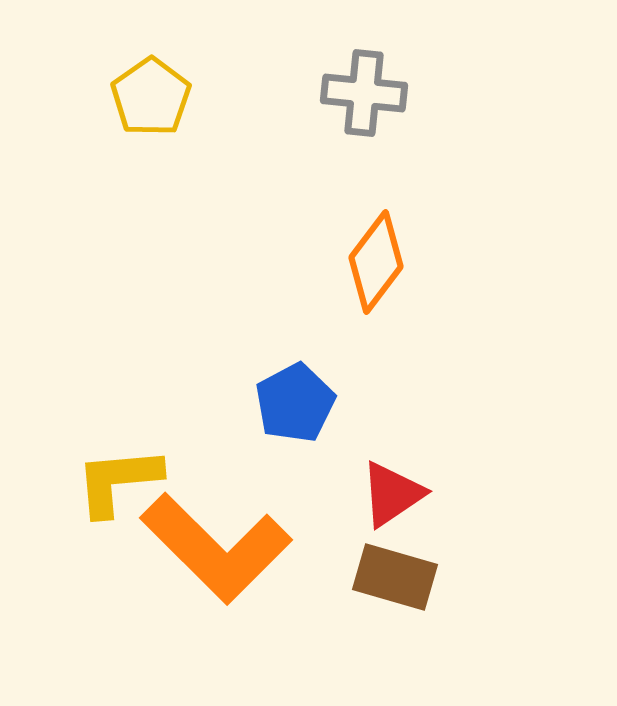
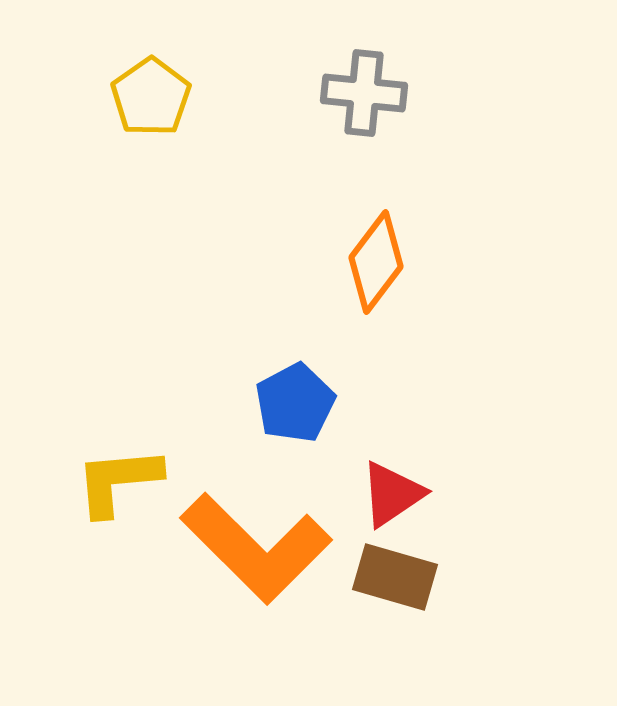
orange L-shape: moved 40 px right
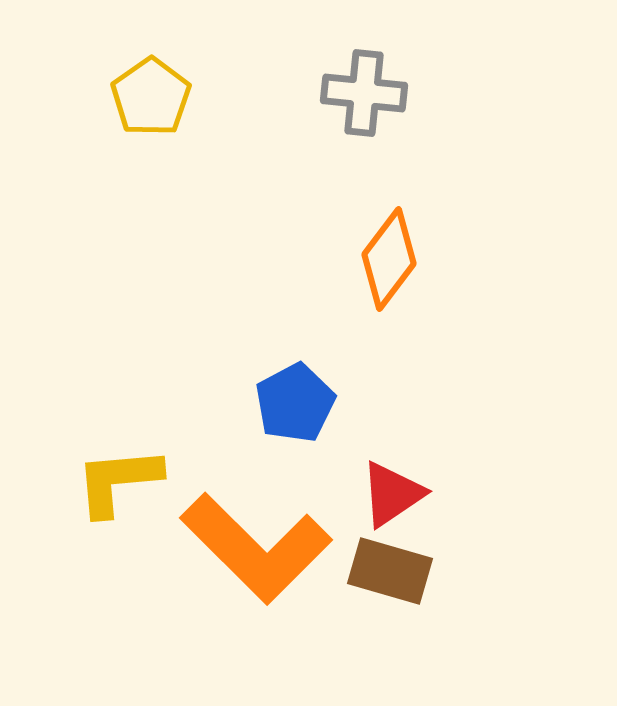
orange diamond: moved 13 px right, 3 px up
brown rectangle: moved 5 px left, 6 px up
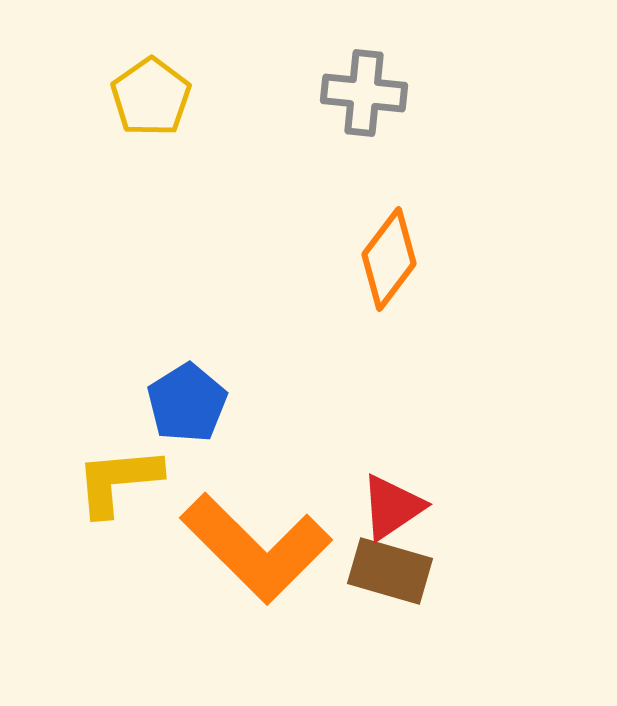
blue pentagon: moved 108 px left; rotated 4 degrees counterclockwise
red triangle: moved 13 px down
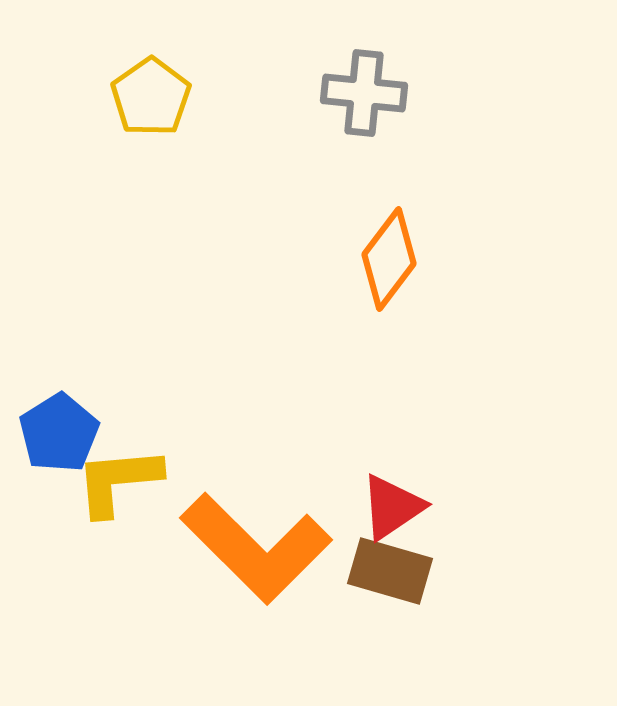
blue pentagon: moved 128 px left, 30 px down
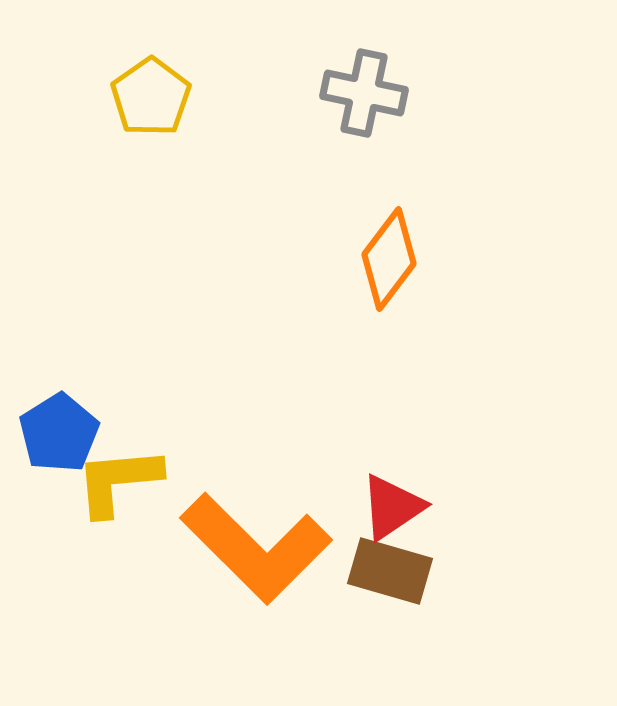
gray cross: rotated 6 degrees clockwise
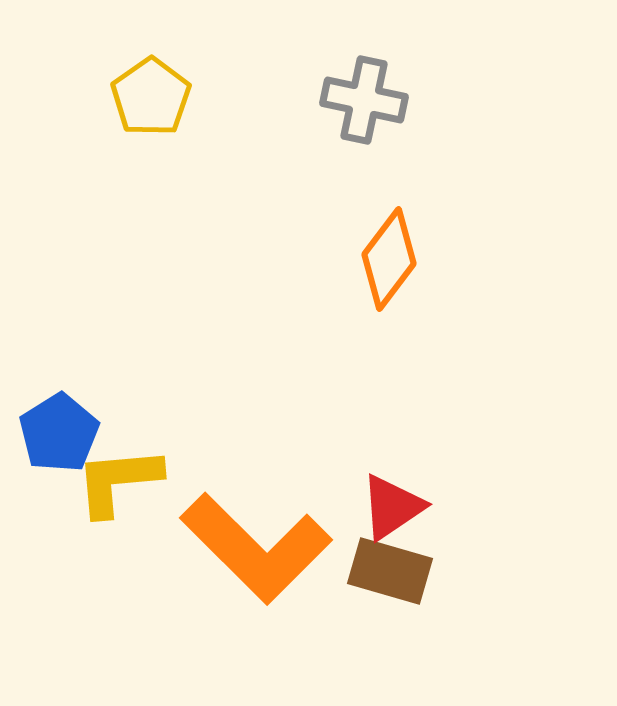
gray cross: moved 7 px down
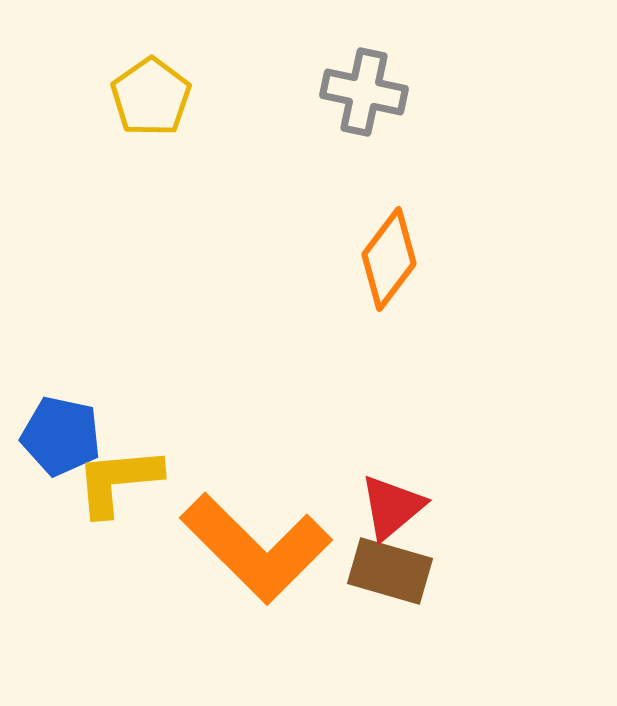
gray cross: moved 8 px up
blue pentagon: moved 2 px right, 3 px down; rotated 28 degrees counterclockwise
red triangle: rotated 6 degrees counterclockwise
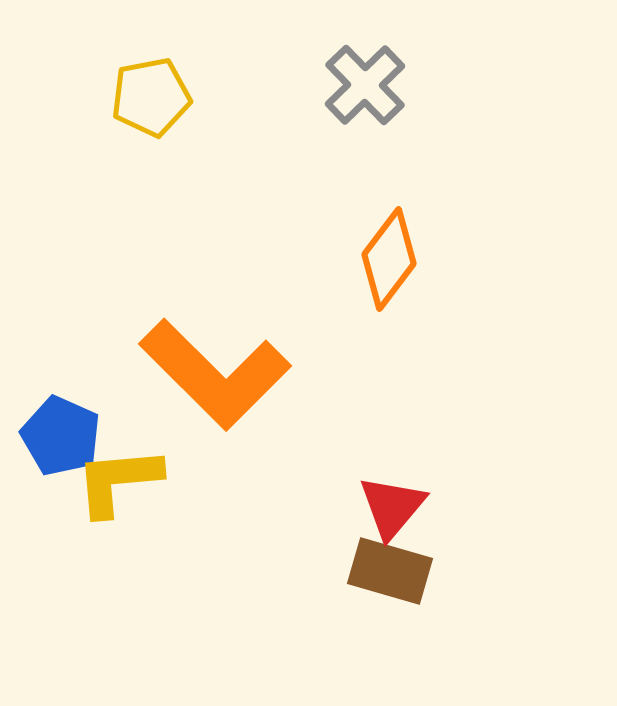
gray cross: moved 1 px right, 7 px up; rotated 34 degrees clockwise
yellow pentagon: rotated 24 degrees clockwise
blue pentagon: rotated 12 degrees clockwise
red triangle: rotated 10 degrees counterclockwise
orange L-shape: moved 41 px left, 174 px up
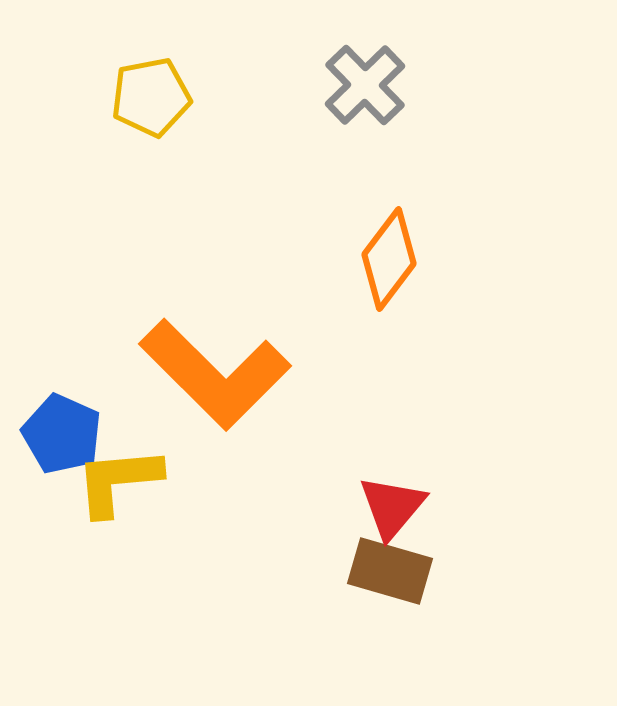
blue pentagon: moved 1 px right, 2 px up
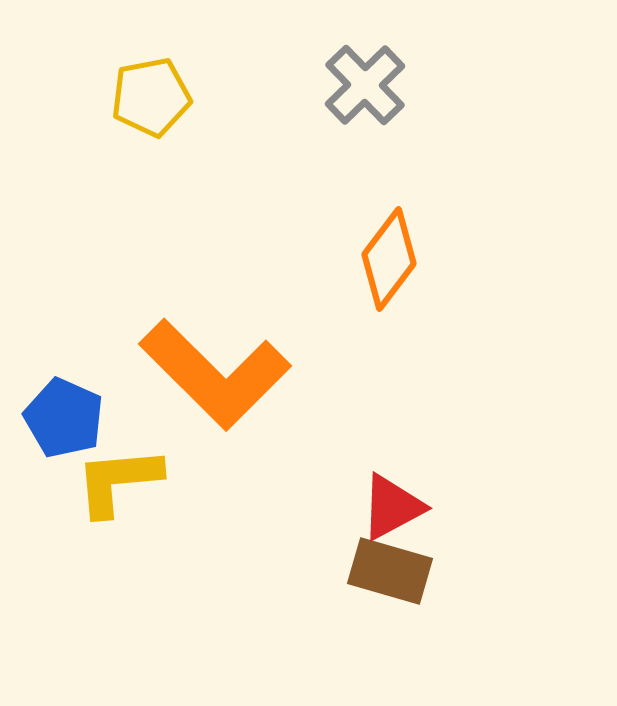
blue pentagon: moved 2 px right, 16 px up
red triangle: rotated 22 degrees clockwise
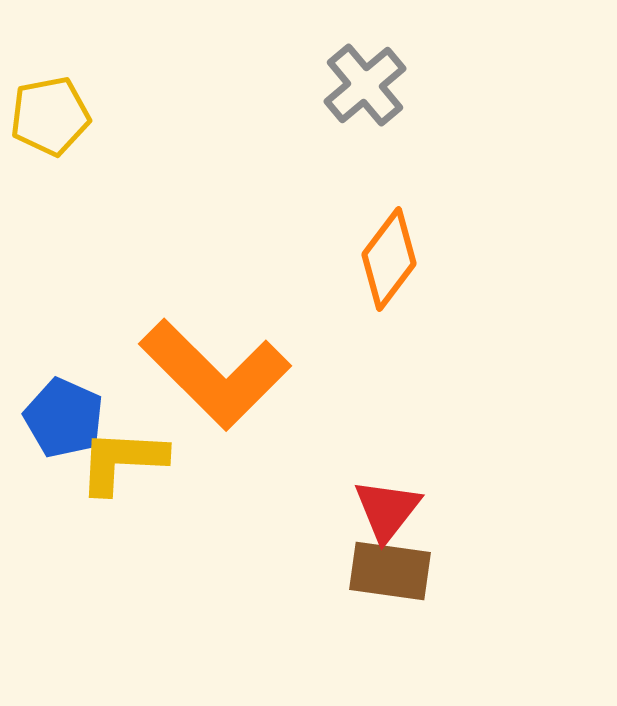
gray cross: rotated 4 degrees clockwise
yellow pentagon: moved 101 px left, 19 px down
yellow L-shape: moved 4 px right, 20 px up; rotated 8 degrees clockwise
red triangle: moved 5 px left, 3 px down; rotated 24 degrees counterclockwise
brown rectangle: rotated 8 degrees counterclockwise
